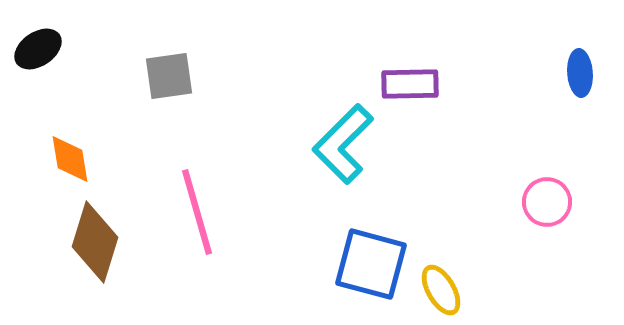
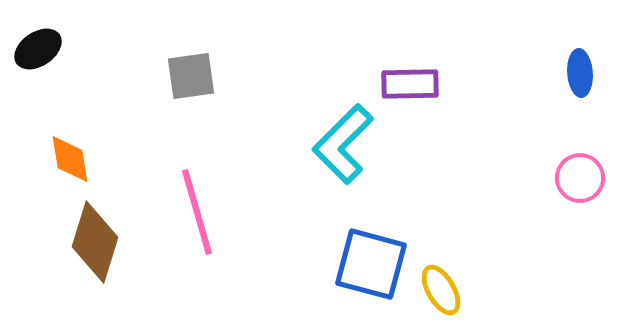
gray square: moved 22 px right
pink circle: moved 33 px right, 24 px up
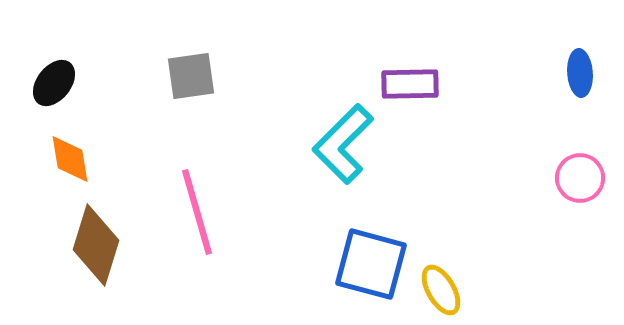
black ellipse: moved 16 px right, 34 px down; rotated 18 degrees counterclockwise
brown diamond: moved 1 px right, 3 px down
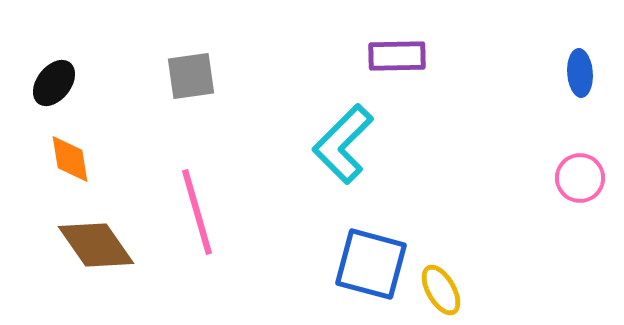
purple rectangle: moved 13 px left, 28 px up
brown diamond: rotated 52 degrees counterclockwise
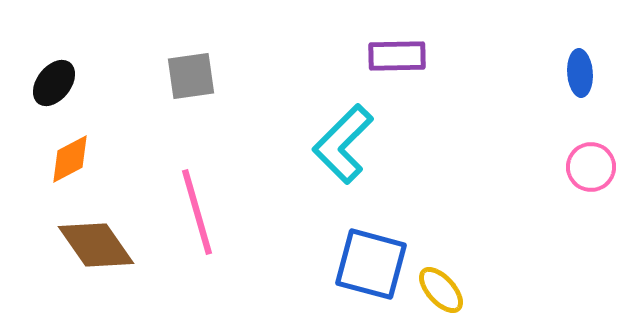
orange diamond: rotated 72 degrees clockwise
pink circle: moved 11 px right, 11 px up
yellow ellipse: rotated 12 degrees counterclockwise
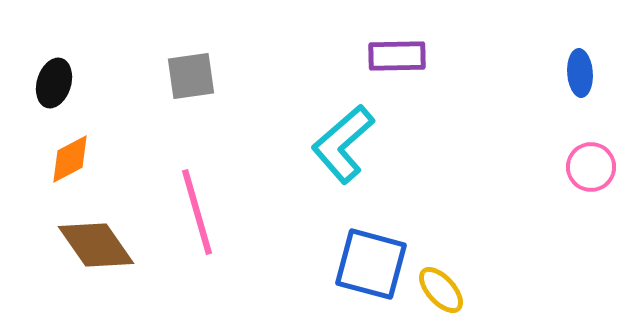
black ellipse: rotated 21 degrees counterclockwise
cyan L-shape: rotated 4 degrees clockwise
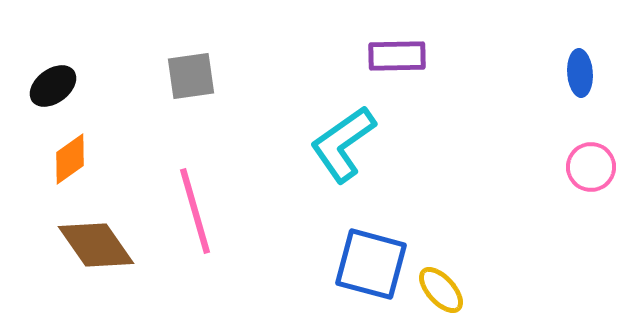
black ellipse: moved 1 px left, 3 px down; rotated 36 degrees clockwise
cyan L-shape: rotated 6 degrees clockwise
orange diamond: rotated 8 degrees counterclockwise
pink line: moved 2 px left, 1 px up
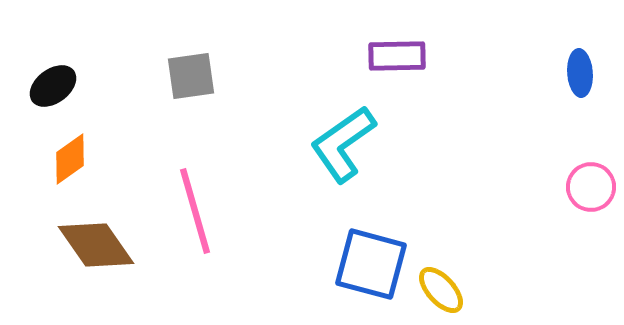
pink circle: moved 20 px down
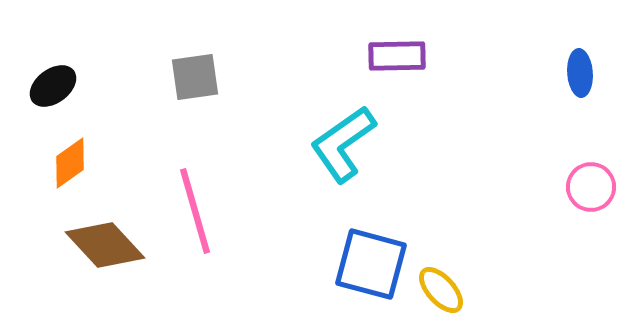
gray square: moved 4 px right, 1 px down
orange diamond: moved 4 px down
brown diamond: moved 9 px right; rotated 8 degrees counterclockwise
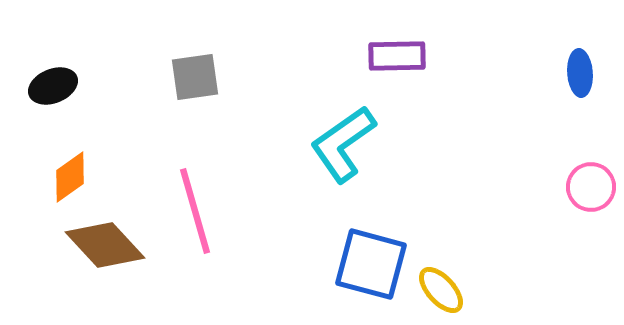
black ellipse: rotated 15 degrees clockwise
orange diamond: moved 14 px down
